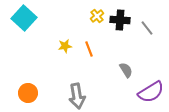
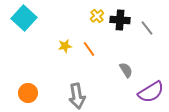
orange line: rotated 14 degrees counterclockwise
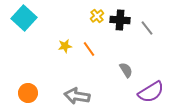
gray arrow: rotated 110 degrees clockwise
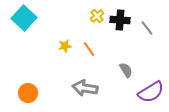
gray arrow: moved 8 px right, 8 px up
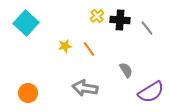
cyan square: moved 2 px right, 5 px down
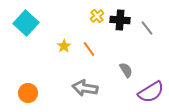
yellow star: moved 1 px left; rotated 24 degrees counterclockwise
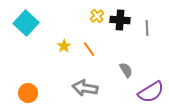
gray line: rotated 35 degrees clockwise
